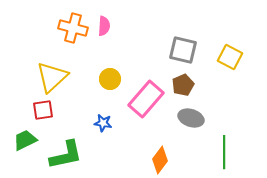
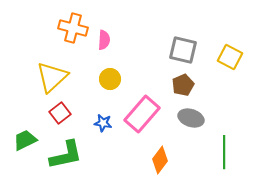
pink semicircle: moved 14 px down
pink rectangle: moved 4 px left, 15 px down
red square: moved 17 px right, 3 px down; rotated 30 degrees counterclockwise
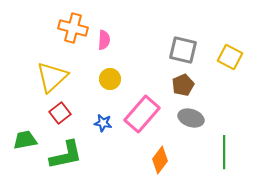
green trapezoid: rotated 15 degrees clockwise
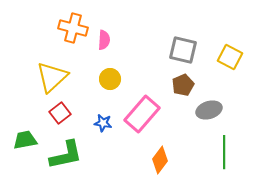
gray ellipse: moved 18 px right, 8 px up; rotated 35 degrees counterclockwise
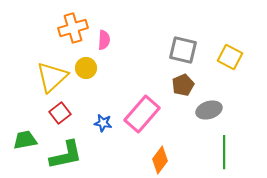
orange cross: rotated 32 degrees counterclockwise
yellow circle: moved 24 px left, 11 px up
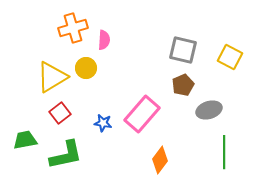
yellow triangle: rotated 12 degrees clockwise
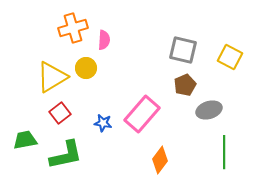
brown pentagon: moved 2 px right
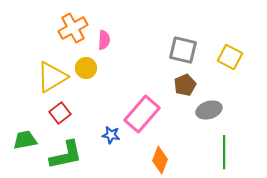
orange cross: rotated 12 degrees counterclockwise
blue star: moved 8 px right, 12 px down
orange diamond: rotated 16 degrees counterclockwise
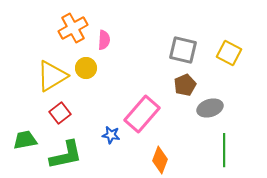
yellow square: moved 1 px left, 4 px up
yellow triangle: moved 1 px up
gray ellipse: moved 1 px right, 2 px up
green line: moved 2 px up
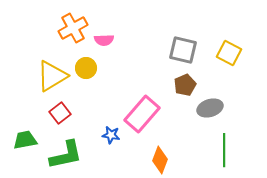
pink semicircle: rotated 84 degrees clockwise
